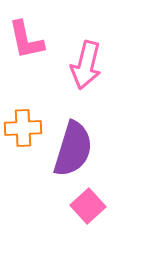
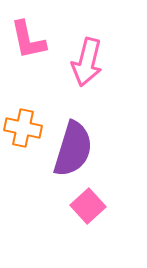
pink L-shape: moved 2 px right
pink arrow: moved 1 px right, 3 px up
orange cross: rotated 15 degrees clockwise
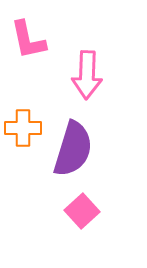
pink arrow: moved 13 px down; rotated 12 degrees counterclockwise
orange cross: rotated 12 degrees counterclockwise
pink square: moved 6 px left, 5 px down
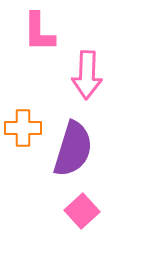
pink L-shape: moved 11 px right, 8 px up; rotated 12 degrees clockwise
